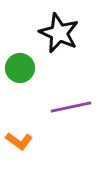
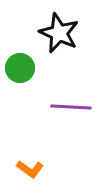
purple line: rotated 15 degrees clockwise
orange L-shape: moved 11 px right, 28 px down
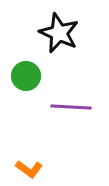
green circle: moved 6 px right, 8 px down
orange L-shape: moved 1 px left
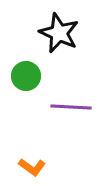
orange L-shape: moved 3 px right, 2 px up
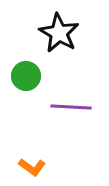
black star: rotated 6 degrees clockwise
